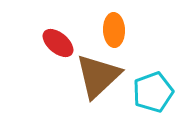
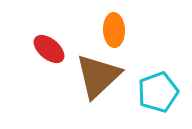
red ellipse: moved 9 px left, 6 px down
cyan pentagon: moved 5 px right
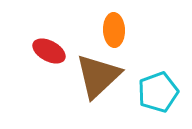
red ellipse: moved 2 px down; rotated 12 degrees counterclockwise
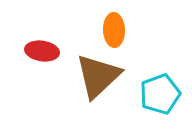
red ellipse: moved 7 px left; rotated 20 degrees counterclockwise
cyan pentagon: moved 2 px right, 2 px down
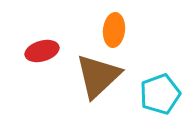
orange ellipse: rotated 8 degrees clockwise
red ellipse: rotated 24 degrees counterclockwise
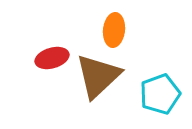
red ellipse: moved 10 px right, 7 px down
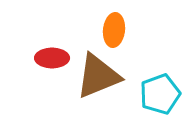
red ellipse: rotated 16 degrees clockwise
brown triangle: rotated 21 degrees clockwise
